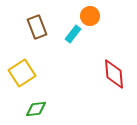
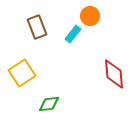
green diamond: moved 13 px right, 5 px up
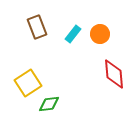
orange circle: moved 10 px right, 18 px down
yellow square: moved 6 px right, 10 px down
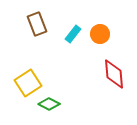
brown rectangle: moved 3 px up
green diamond: rotated 35 degrees clockwise
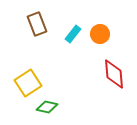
green diamond: moved 2 px left, 3 px down; rotated 15 degrees counterclockwise
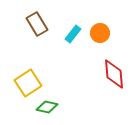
brown rectangle: rotated 10 degrees counterclockwise
orange circle: moved 1 px up
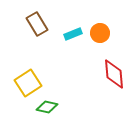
cyan rectangle: rotated 30 degrees clockwise
